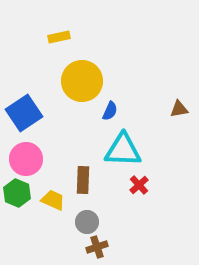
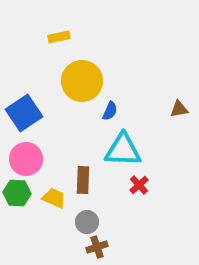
green hexagon: rotated 20 degrees counterclockwise
yellow trapezoid: moved 1 px right, 2 px up
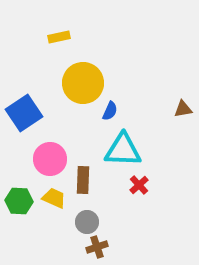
yellow circle: moved 1 px right, 2 px down
brown triangle: moved 4 px right
pink circle: moved 24 px right
green hexagon: moved 2 px right, 8 px down
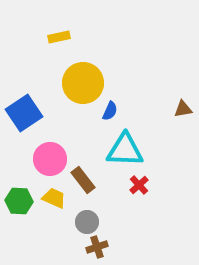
cyan triangle: moved 2 px right
brown rectangle: rotated 40 degrees counterclockwise
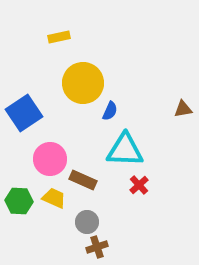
brown rectangle: rotated 28 degrees counterclockwise
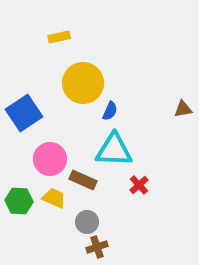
cyan triangle: moved 11 px left
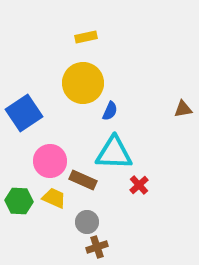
yellow rectangle: moved 27 px right
cyan triangle: moved 3 px down
pink circle: moved 2 px down
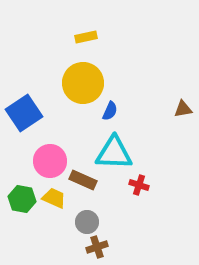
red cross: rotated 30 degrees counterclockwise
green hexagon: moved 3 px right, 2 px up; rotated 8 degrees clockwise
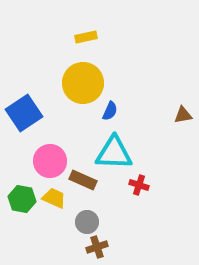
brown triangle: moved 6 px down
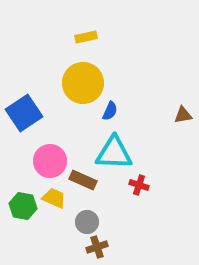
green hexagon: moved 1 px right, 7 px down
